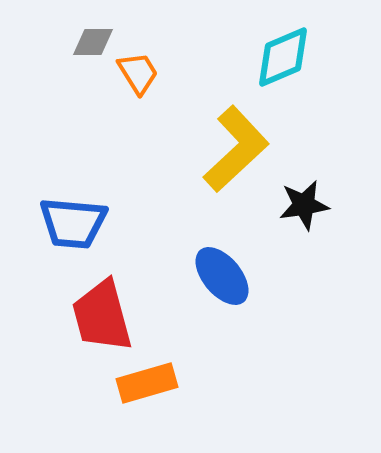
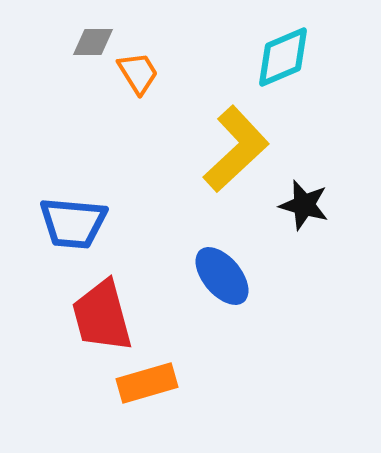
black star: rotated 24 degrees clockwise
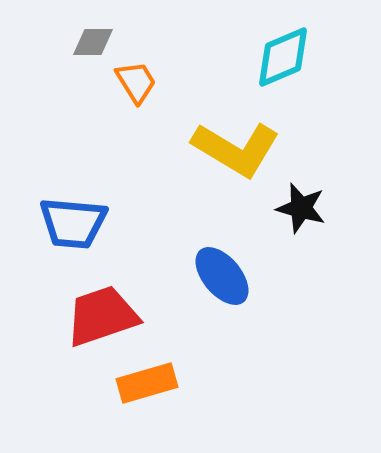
orange trapezoid: moved 2 px left, 9 px down
yellow L-shape: rotated 74 degrees clockwise
black star: moved 3 px left, 3 px down
red trapezoid: rotated 86 degrees clockwise
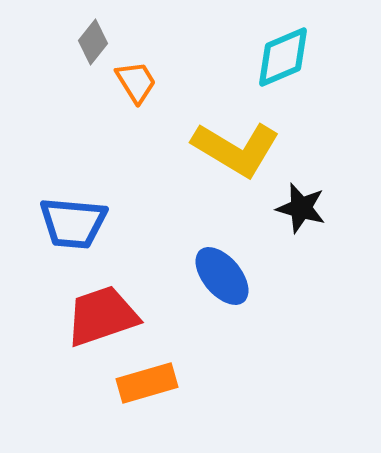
gray diamond: rotated 51 degrees counterclockwise
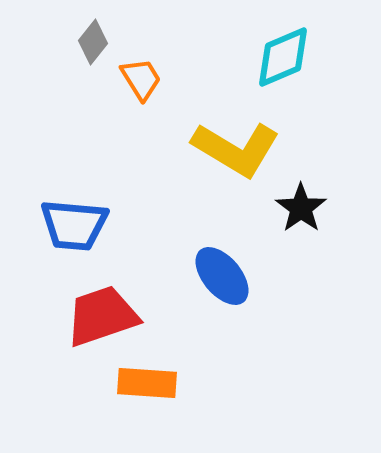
orange trapezoid: moved 5 px right, 3 px up
black star: rotated 21 degrees clockwise
blue trapezoid: moved 1 px right, 2 px down
orange rectangle: rotated 20 degrees clockwise
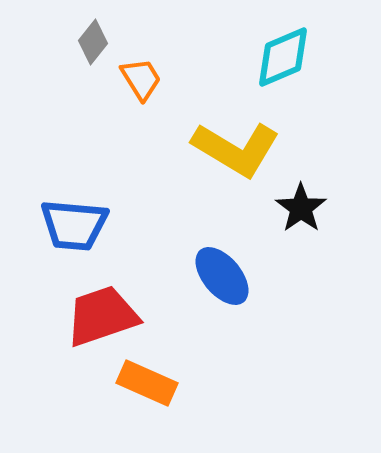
orange rectangle: rotated 20 degrees clockwise
